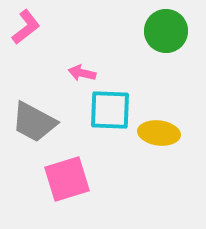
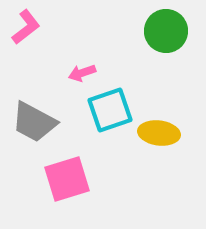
pink arrow: rotated 32 degrees counterclockwise
cyan square: rotated 21 degrees counterclockwise
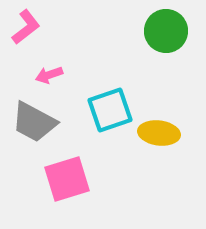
pink arrow: moved 33 px left, 2 px down
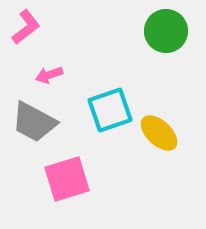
yellow ellipse: rotated 36 degrees clockwise
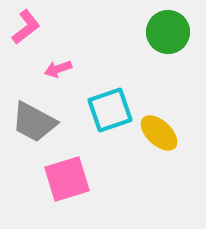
green circle: moved 2 px right, 1 px down
pink arrow: moved 9 px right, 6 px up
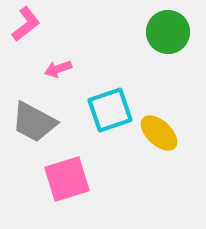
pink L-shape: moved 3 px up
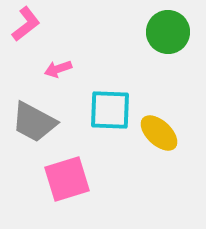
cyan square: rotated 21 degrees clockwise
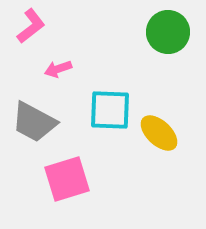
pink L-shape: moved 5 px right, 2 px down
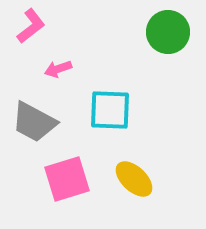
yellow ellipse: moved 25 px left, 46 px down
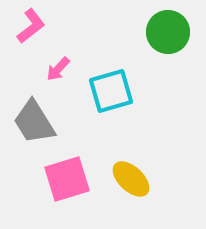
pink arrow: rotated 28 degrees counterclockwise
cyan square: moved 1 px right, 19 px up; rotated 18 degrees counterclockwise
gray trapezoid: rotated 30 degrees clockwise
yellow ellipse: moved 3 px left
